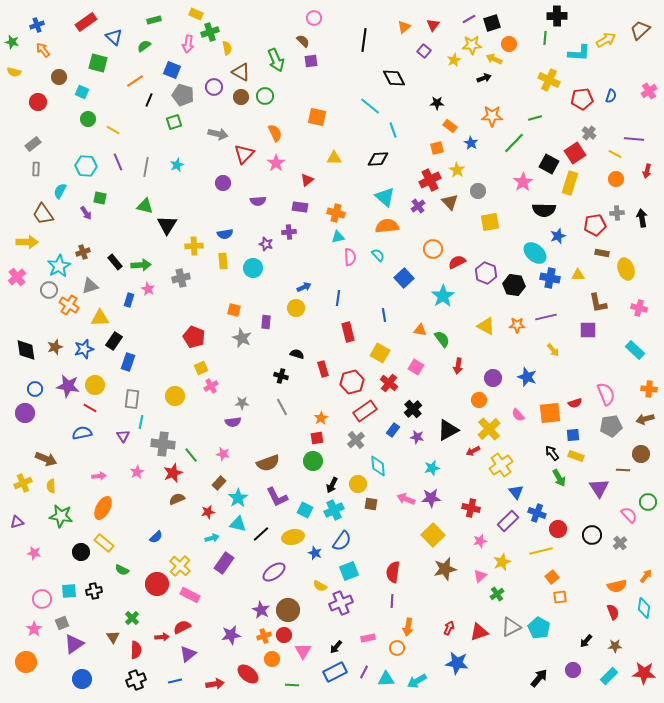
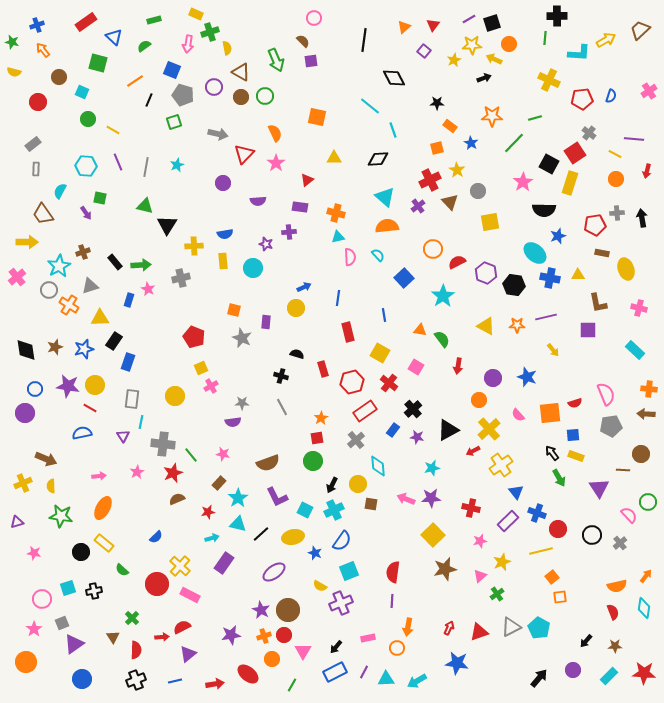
brown arrow at (645, 419): moved 1 px right, 5 px up; rotated 18 degrees clockwise
green semicircle at (122, 570): rotated 16 degrees clockwise
cyan square at (69, 591): moved 1 px left, 3 px up; rotated 14 degrees counterclockwise
green line at (292, 685): rotated 64 degrees counterclockwise
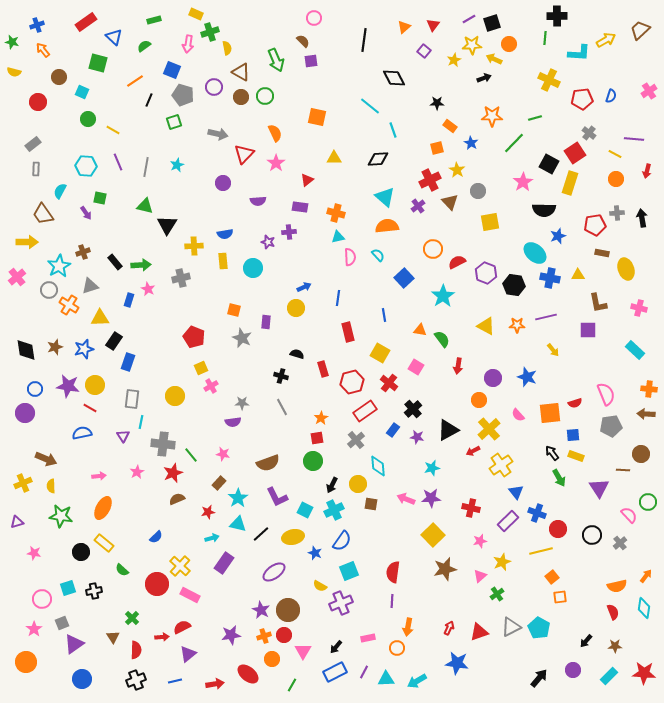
purple star at (266, 244): moved 2 px right, 2 px up
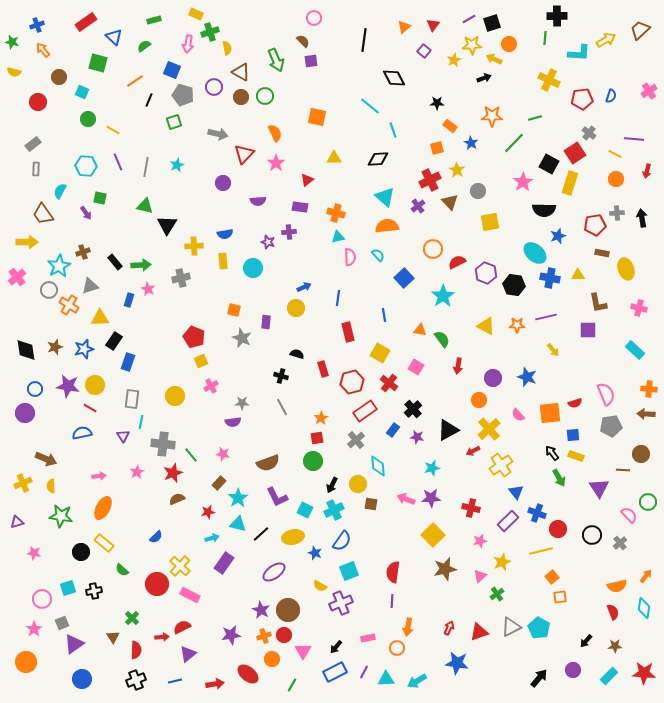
yellow square at (201, 368): moved 7 px up
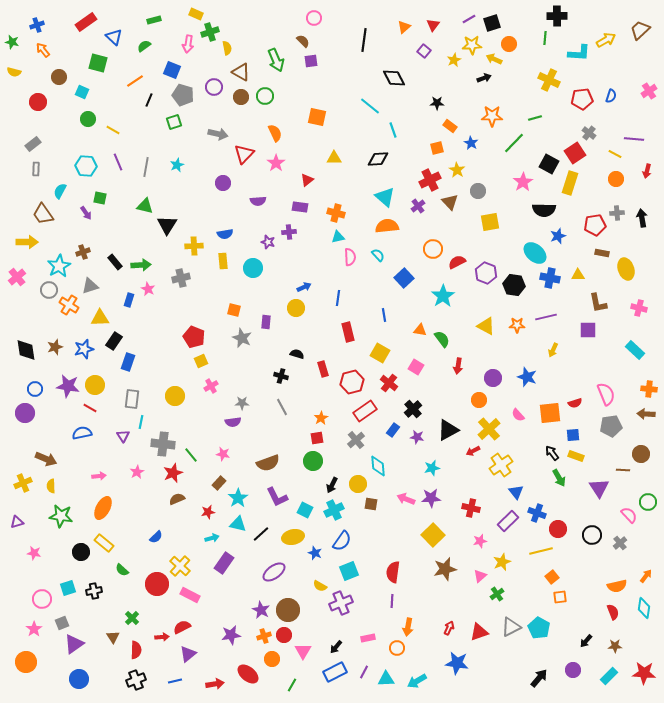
yellow arrow at (553, 350): rotated 64 degrees clockwise
blue circle at (82, 679): moved 3 px left
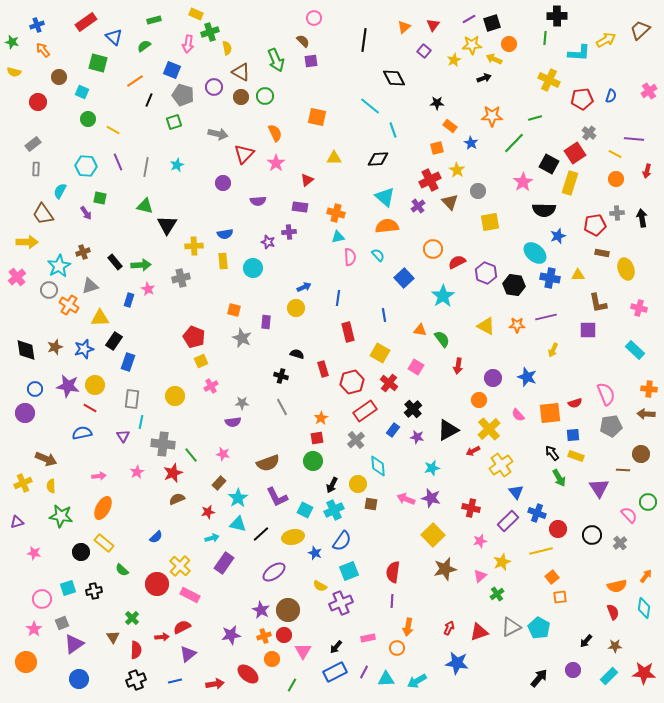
purple star at (431, 498): rotated 18 degrees clockwise
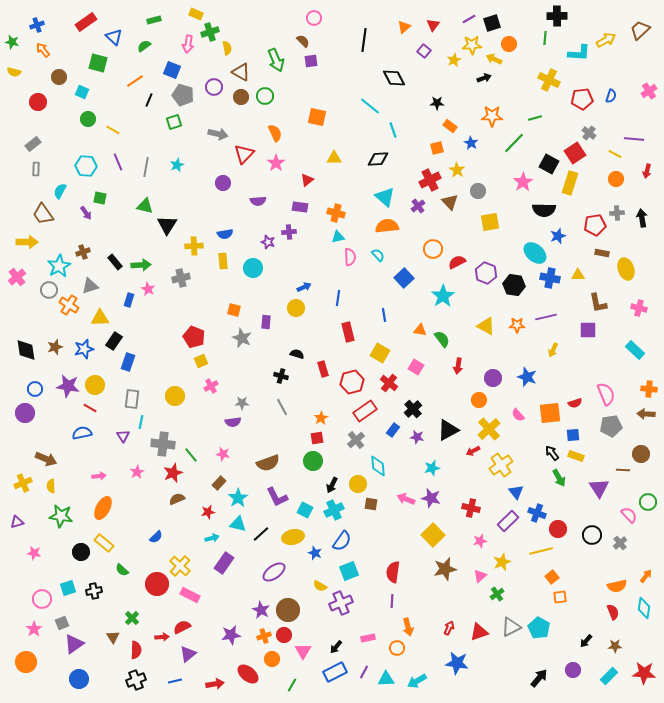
orange arrow at (408, 627): rotated 24 degrees counterclockwise
